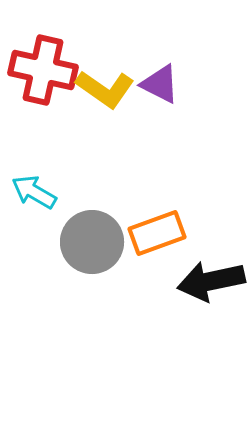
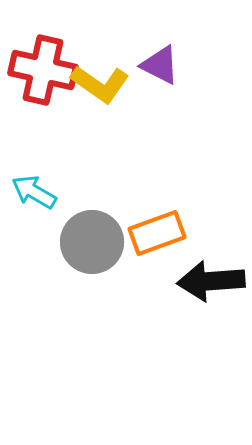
purple triangle: moved 19 px up
yellow L-shape: moved 5 px left, 5 px up
black arrow: rotated 8 degrees clockwise
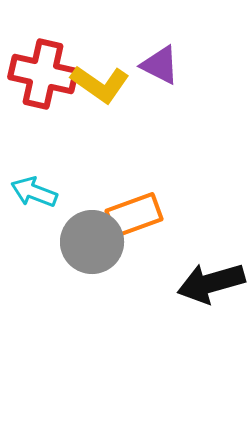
red cross: moved 4 px down
cyan arrow: rotated 9 degrees counterclockwise
orange rectangle: moved 23 px left, 18 px up
black arrow: moved 2 px down; rotated 12 degrees counterclockwise
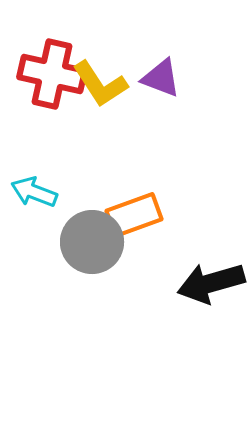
purple triangle: moved 1 px right, 13 px down; rotated 6 degrees counterclockwise
red cross: moved 9 px right
yellow L-shape: rotated 22 degrees clockwise
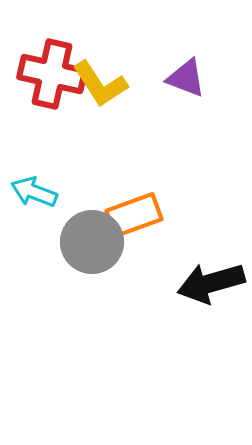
purple triangle: moved 25 px right
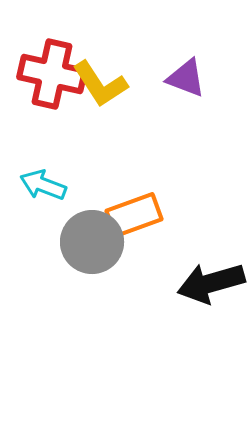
cyan arrow: moved 9 px right, 7 px up
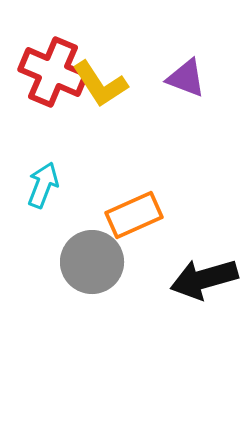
red cross: moved 1 px right, 2 px up; rotated 10 degrees clockwise
cyan arrow: rotated 90 degrees clockwise
orange rectangle: rotated 4 degrees counterclockwise
gray circle: moved 20 px down
black arrow: moved 7 px left, 4 px up
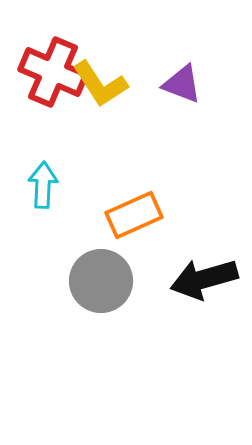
purple triangle: moved 4 px left, 6 px down
cyan arrow: rotated 18 degrees counterclockwise
gray circle: moved 9 px right, 19 px down
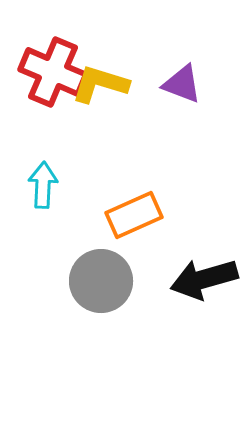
yellow L-shape: rotated 140 degrees clockwise
